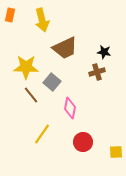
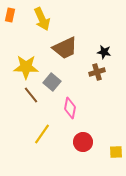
yellow arrow: moved 1 px up; rotated 10 degrees counterclockwise
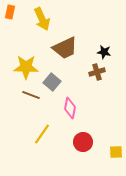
orange rectangle: moved 3 px up
brown line: rotated 30 degrees counterclockwise
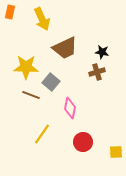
black star: moved 2 px left
gray square: moved 1 px left
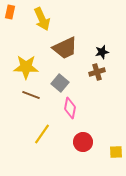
black star: rotated 24 degrees counterclockwise
gray square: moved 9 px right, 1 px down
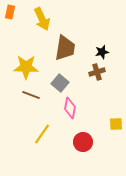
brown trapezoid: rotated 56 degrees counterclockwise
yellow square: moved 28 px up
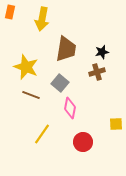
yellow arrow: rotated 35 degrees clockwise
brown trapezoid: moved 1 px right, 1 px down
yellow star: rotated 20 degrees clockwise
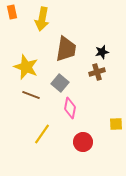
orange rectangle: moved 2 px right; rotated 24 degrees counterclockwise
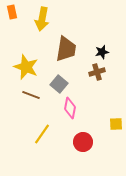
gray square: moved 1 px left, 1 px down
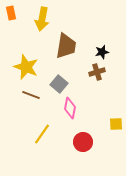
orange rectangle: moved 1 px left, 1 px down
brown trapezoid: moved 3 px up
